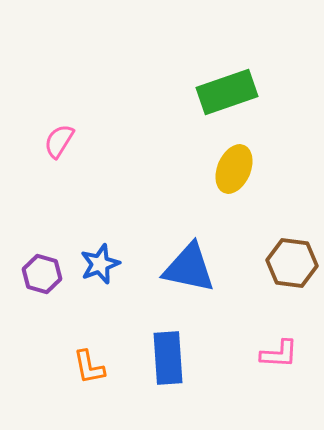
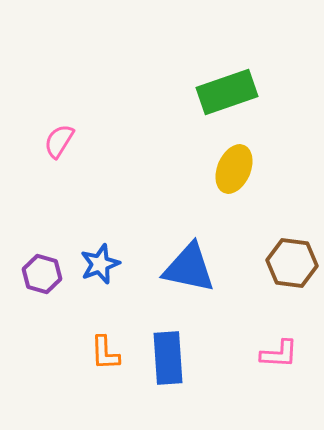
orange L-shape: moved 16 px right, 14 px up; rotated 9 degrees clockwise
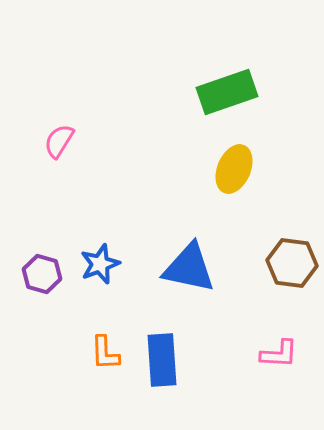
blue rectangle: moved 6 px left, 2 px down
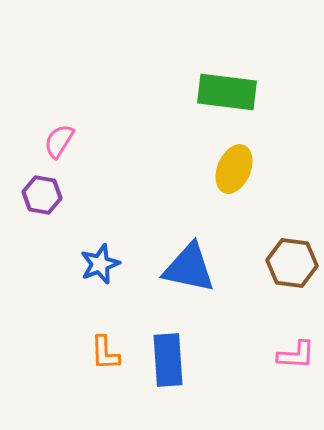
green rectangle: rotated 26 degrees clockwise
purple hexagon: moved 79 px up; rotated 6 degrees counterclockwise
pink L-shape: moved 17 px right, 1 px down
blue rectangle: moved 6 px right
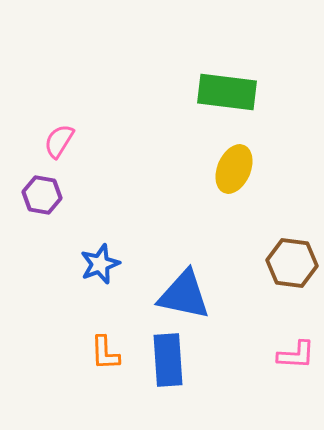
blue triangle: moved 5 px left, 27 px down
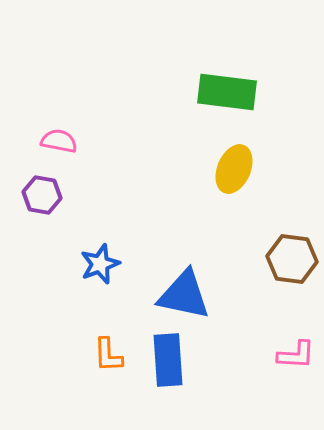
pink semicircle: rotated 69 degrees clockwise
brown hexagon: moved 4 px up
orange L-shape: moved 3 px right, 2 px down
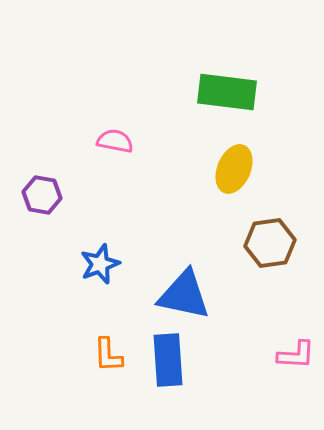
pink semicircle: moved 56 px right
brown hexagon: moved 22 px left, 16 px up; rotated 15 degrees counterclockwise
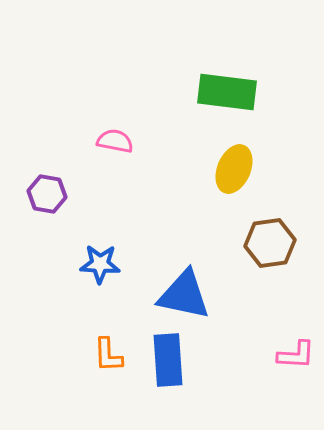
purple hexagon: moved 5 px right, 1 px up
blue star: rotated 24 degrees clockwise
